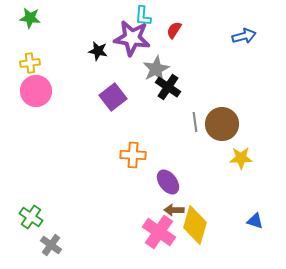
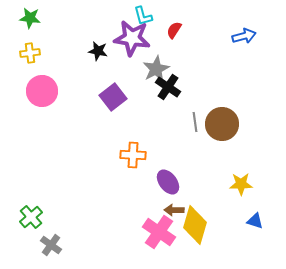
cyan L-shape: rotated 20 degrees counterclockwise
yellow cross: moved 10 px up
pink circle: moved 6 px right
yellow star: moved 26 px down
green cross: rotated 15 degrees clockwise
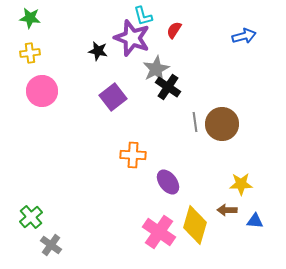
purple star: rotated 12 degrees clockwise
brown arrow: moved 53 px right
blue triangle: rotated 12 degrees counterclockwise
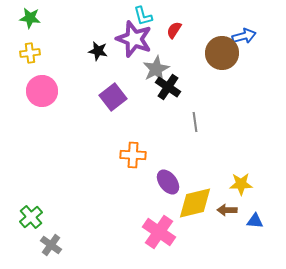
purple star: moved 2 px right, 1 px down
brown circle: moved 71 px up
yellow diamond: moved 22 px up; rotated 60 degrees clockwise
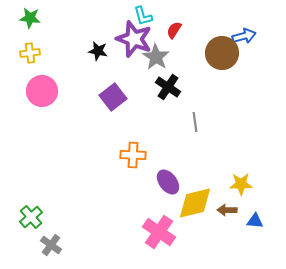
gray star: moved 12 px up; rotated 12 degrees counterclockwise
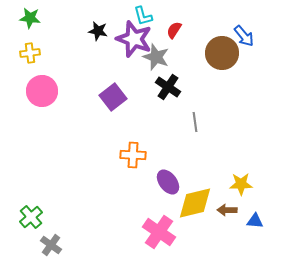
blue arrow: rotated 65 degrees clockwise
black star: moved 20 px up
gray star: rotated 12 degrees counterclockwise
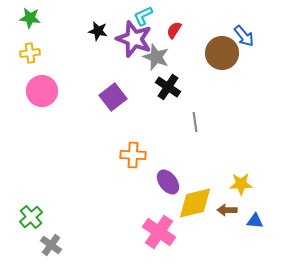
cyan L-shape: rotated 80 degrees clockwise
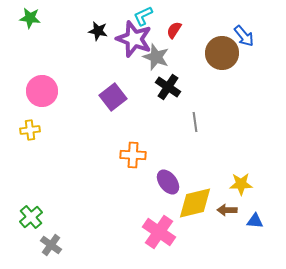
yellow cross: moved 77 px down
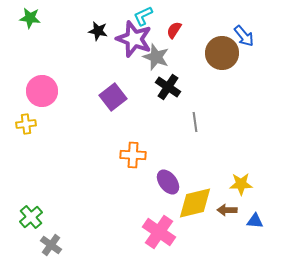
yellow cross: moved 4 px left, 6 px up
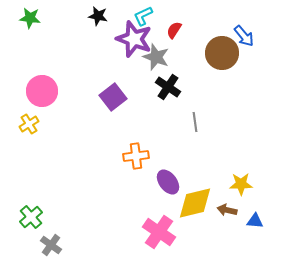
black star: moved 15 px up
yellow cross: moved 3 px right; rotated 24 degrees counterclockwise
orange cross: moved 3 px right, 1 px down; rotated 10 degrees counterclockwise
brown arrow: rotated 12 degrees clockwise
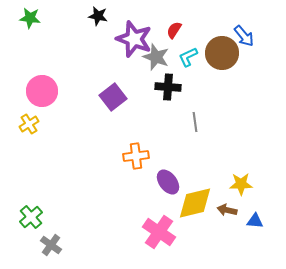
cyan L-shape: moved 45 px right, 41 px down
black cross: rotated 30 degrees counterclockwise
